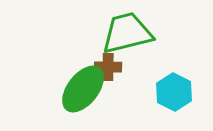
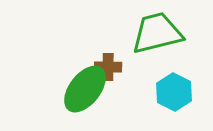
green trapezoid: moved 30 px right
green ellipse: moved 2 px right
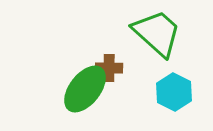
green trapezoid: rotated 56 degrees clockwise
brown cross: moved 1 px right, 1 px down
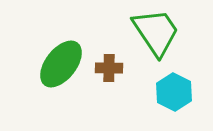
green trapezoid: moved 1 px left, 1 px up; rotated 14 degrees clockwise
green ellipse: moved 24 px left, 25 px up
